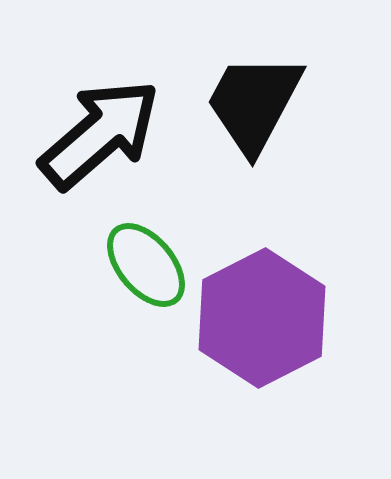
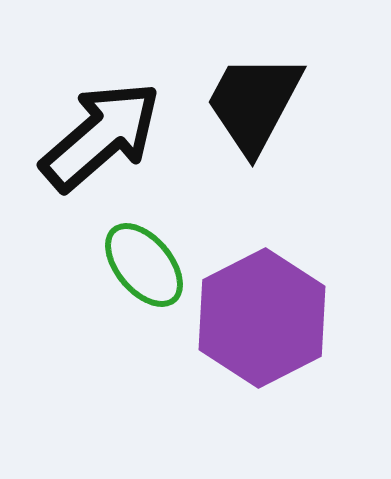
black arrow: moved 1 px right, 2 px down
green ellipse: moved 2 px left
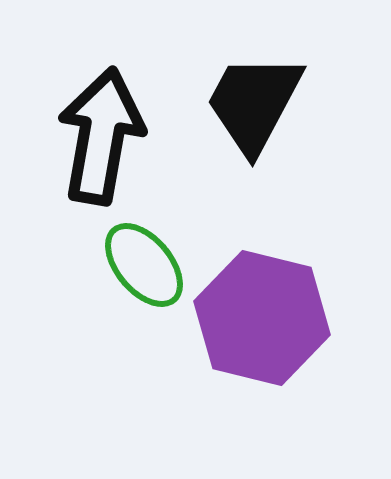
black arrow: rotated 39 degrees counterclockwise
purple hexagon: rotated 19 degrees counterclockwise
